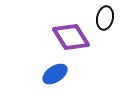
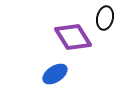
purple diamond: moved 2 px right
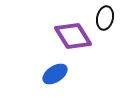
purple diamond: moved 1 px up
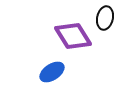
blue ellipse: moved 3 px left, 2 px up
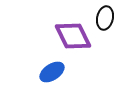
purple diamond: rotated 6 degrees clockwise
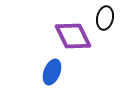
blue ellipse: rotated 35 degrees counterclockwise
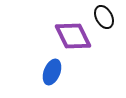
black ellipse: moved 1 px left, 1 px up; rotated 40 degrees counterclockwise
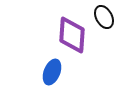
purple diamond: moved 1 px left, 1 px up; rotated 30 degrees clockwise
